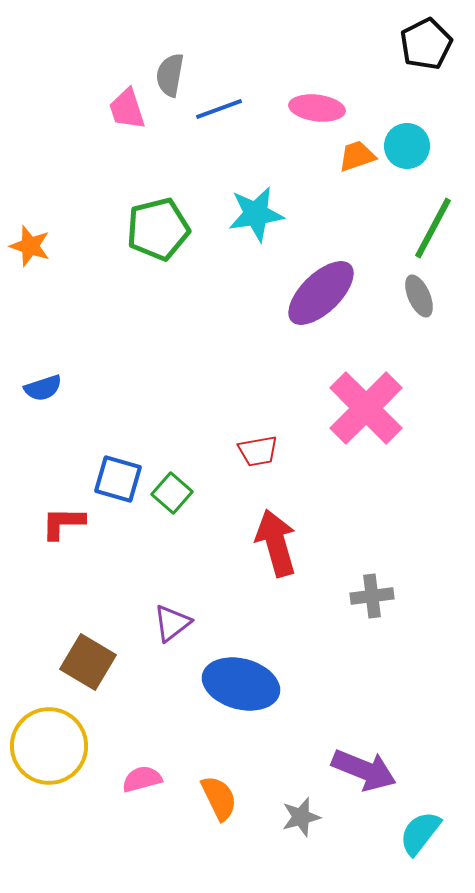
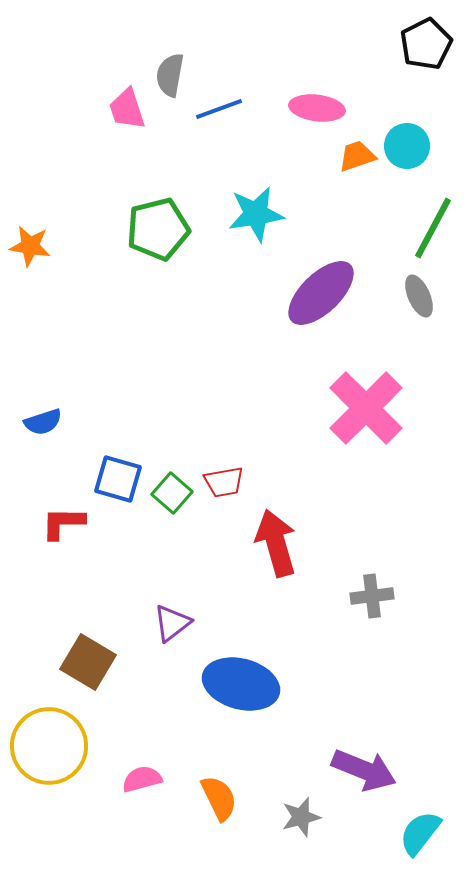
orange star: rotated 9 degrees counterclockwise
blue semicircle: moved 34 px down
red trapezoid: moved 34 px left, 31 px down
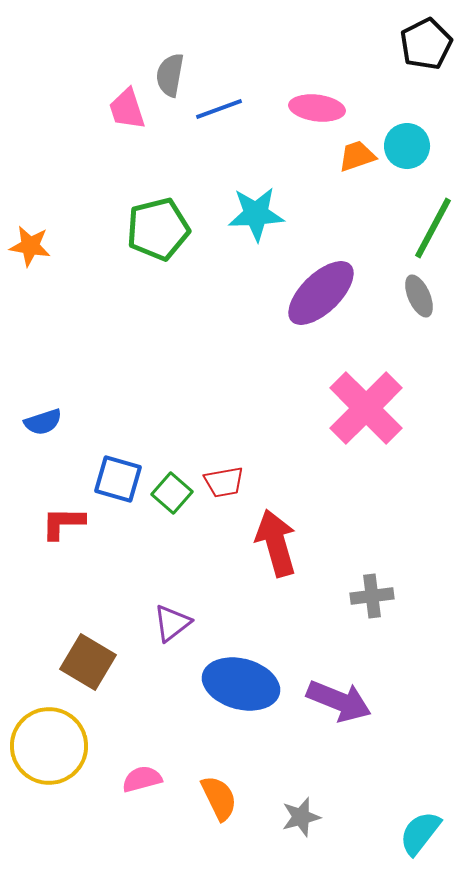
cyan star: rotated 6 degrees clockwise
purple arrow: moved 25 px left, 69 px up
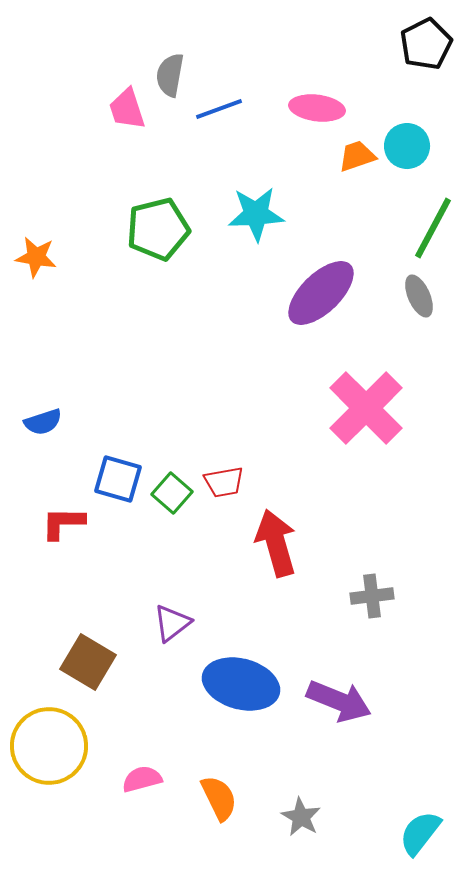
orange star: moved 6 px right, 11 px down
gray star: rotated 27 degrees counterclockwise
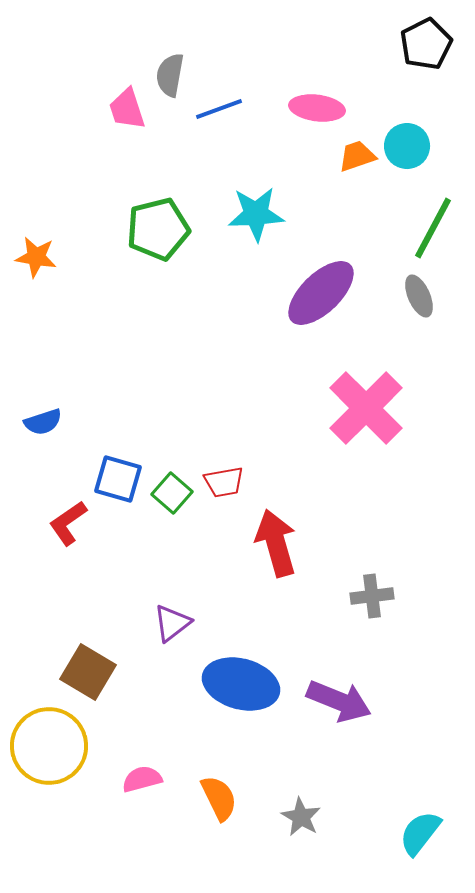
red L-shape: moved 5 px right; rotated 36 degrees counterclockwise
brown square: moved 10 px down
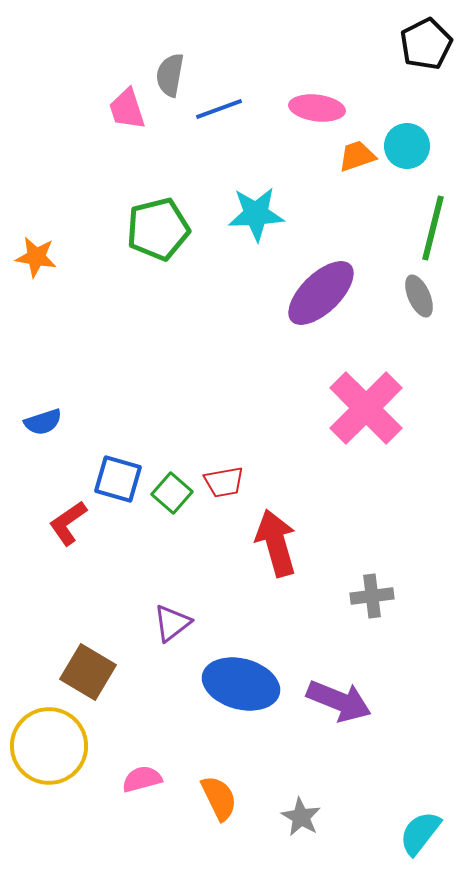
green line: rotated 14 degrees counterclockwise
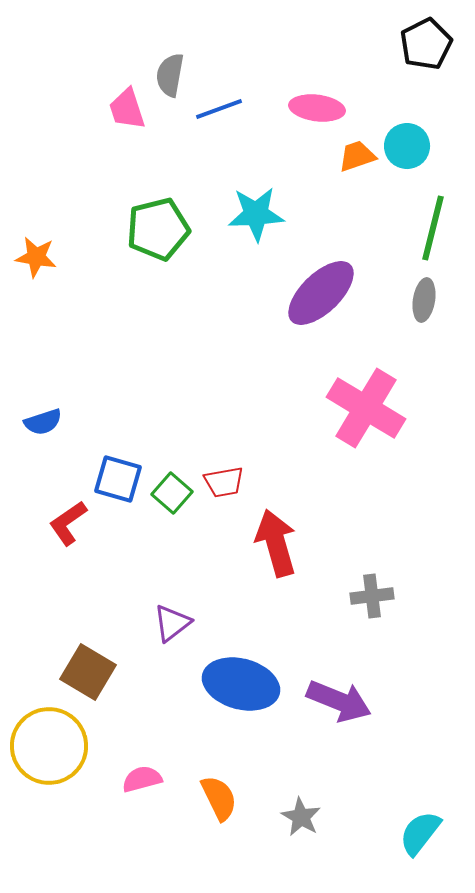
gray ellipse: moved 5 px right, 4 px down; rotated 33 degrees clockwise
pink cross: rotated 14 degrees counterclockwise
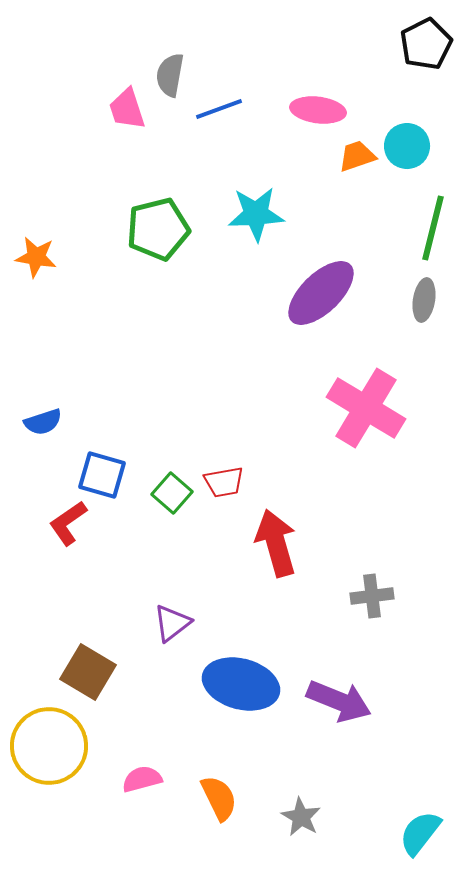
pink ellipse: moved 1 px right, 2 px down
blue square: moved 16 px left, 4 px up
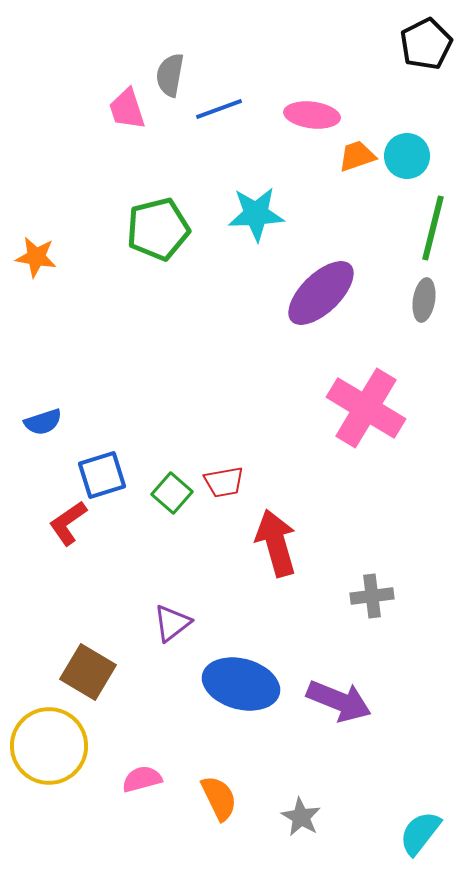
pink ellipse: moved 6 px left, 5 px down
cyan circle: moved 10 px down
blue square: rotated 33 degrees counterclockwise
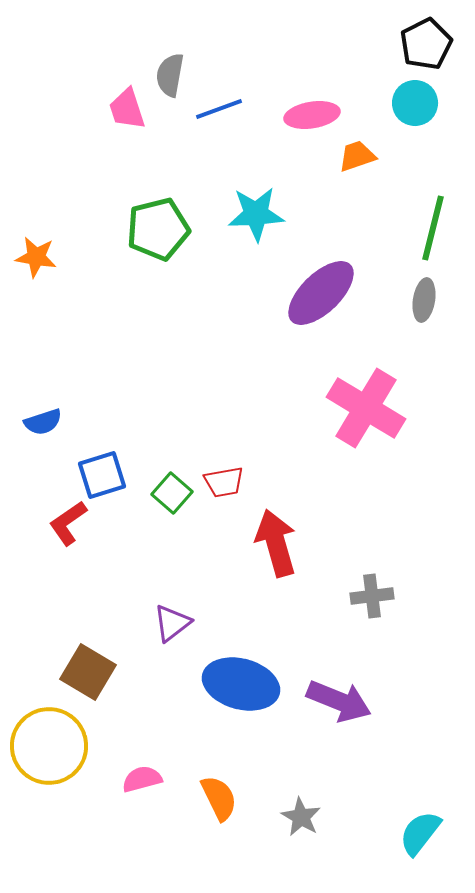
pink ellipse: rotated 16 degrees counterclockwise
cyan circle: moved 8 px right, 53 px up
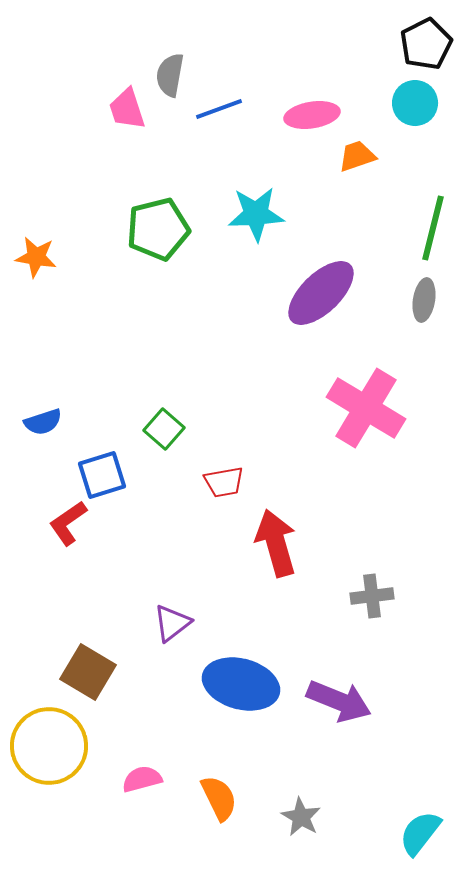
green square: moved 8 px left, 64 px up
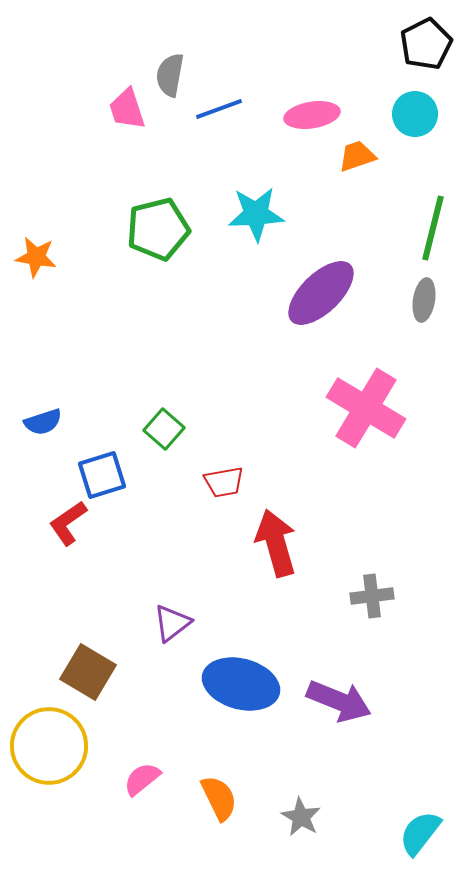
cyan circle: moved 11 px down
pink semicircle: rotated 24 degrees counterclockwise
